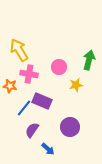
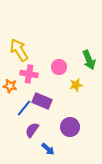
green arrow: rotated 144 degrees clockwise
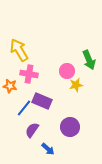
pink circle: moved 8 px right, 4 px down
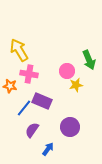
blue arrow: rotated 96 degrees counterclockwise
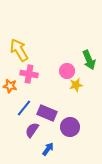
purple rectangle: moved 5 px right, 12 px down
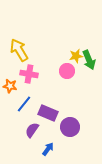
yellow star: moved 29 px up
blue line: moved 4 px up
purple rectangle: moved 1 px right
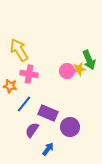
yellow star: moved 3 px right, 13 px down
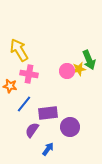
purple rectangle: rotated 30 degrees counterclockwise
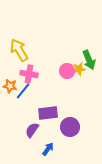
blue line: moved 1 px left, 13 px up
